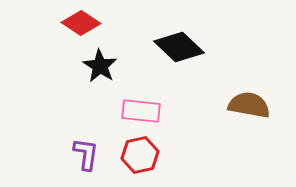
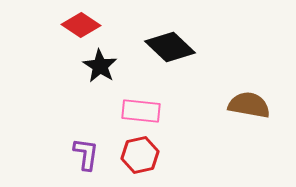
red diamond: moved 2 px down
black diamond: moved 9 px left
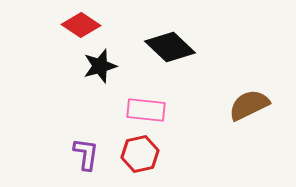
black star: rotated 24 degrees clockwise
brown semicircle: rotated 36 degrees counterclockwise
pink rectangle: moved 5 px right, 1 px up
red hexagon: moved 1 px up
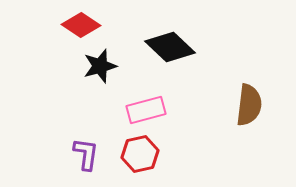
brown semicircle: rotated 123 degrees clockwise
pink rectangle: rotated 21 degrees counterclockwise
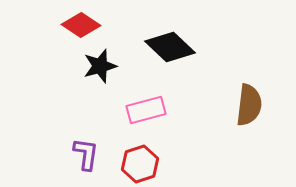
red hexagon: moved 10 px down; rotated 6 degrees counterclockwise
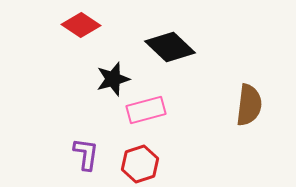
black star: moved 13 px right, 13 px down
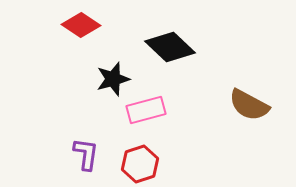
brown semicircle: rotated 111 degrees clockwise
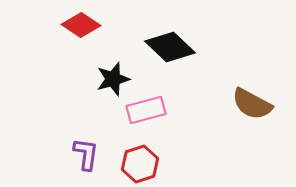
brown semicircle: moved 3 px right, 1 px up
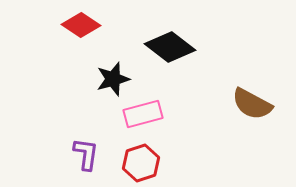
black diamond: rotated 6 degrees counterclockwise
pink rectangle: moved 3 px left, 4 px down
red hexagon: moved 1 px right, 1 px up
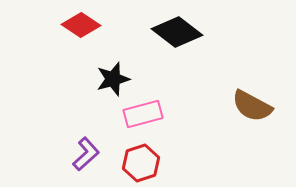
black diamond: moved 7 px right, 15 px up
brown semicircle: moved 2 px down
purple L-shape: rotated 40 degrees clockwise
